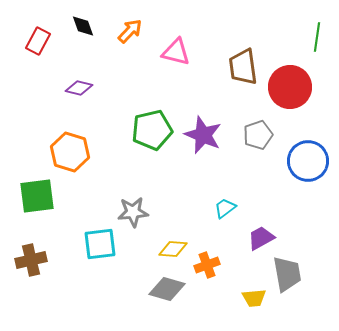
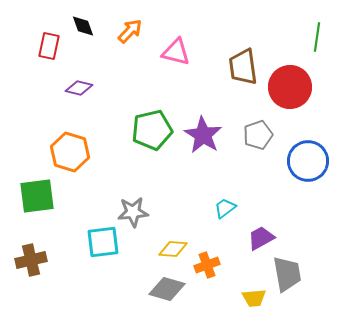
red rectangle: moved 11 px right, 5 px down; rotated 16 degrees counterclockwise
purple star: rotated 9 degrees clockwise
cyan square: moved 3 px right, 2 px up
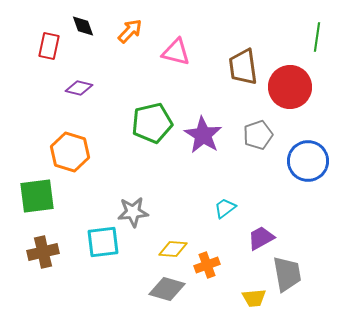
green pentagon: moved 7 px up
brown cross: moved 12 px right, 8 px up
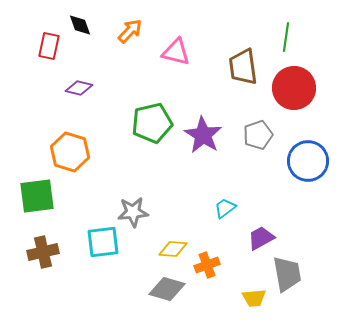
black diamond: moved 3 px left, 1 px up
green line: moved 31 px left
red circle: moved 4 px right, 1 px down
